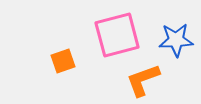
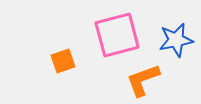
blue star: rotated 8 degrees counterclockwise
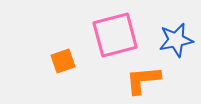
pink square: moved 2 px left
orange L-shape: rotated 15 degrees clockwise
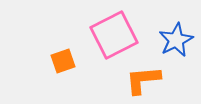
pink square: moved 1 px left; rotated 12 degrees counterclockwise
blue star: rotated 16 degrees counterclockwise
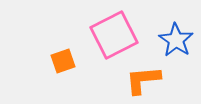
blue star: rotated 12 degrees counterclockwise
